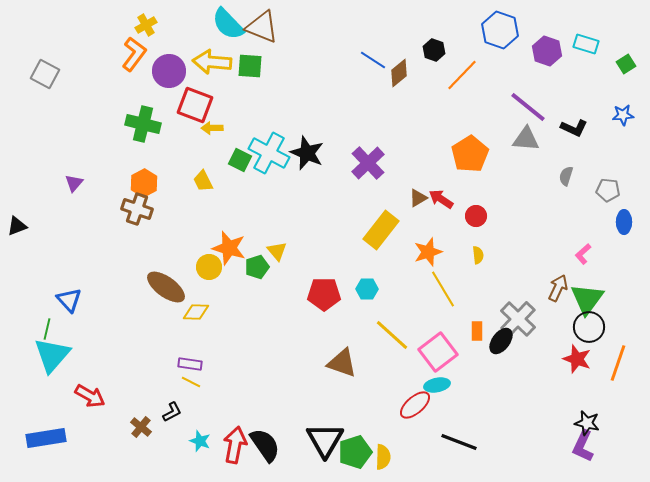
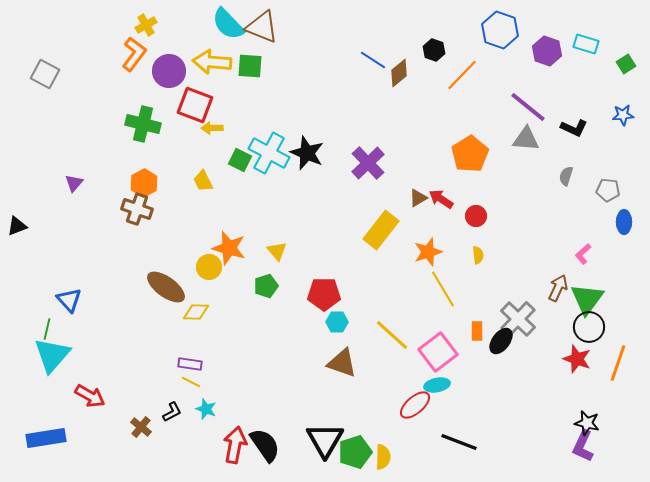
green pentagon at (257, 267): moved 9 px right, 19 px down
cyan hexagon at (367, 289): moved 30 px left, 33 px down
cyan star at (200, 441): moved 6 px right, 32 px up
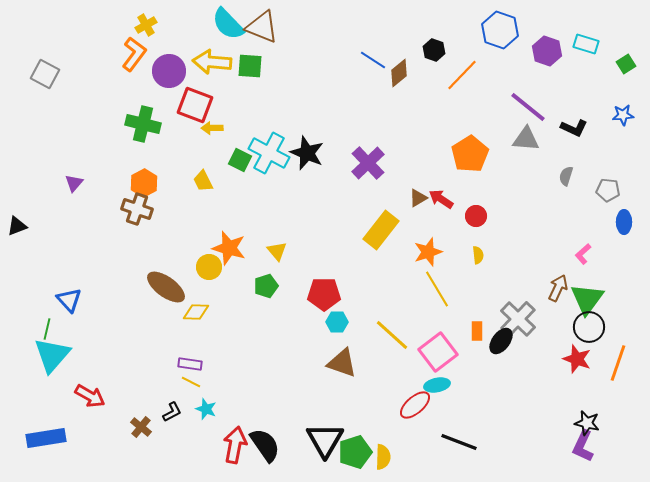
yellow line at (443, 289): moved 6 px left
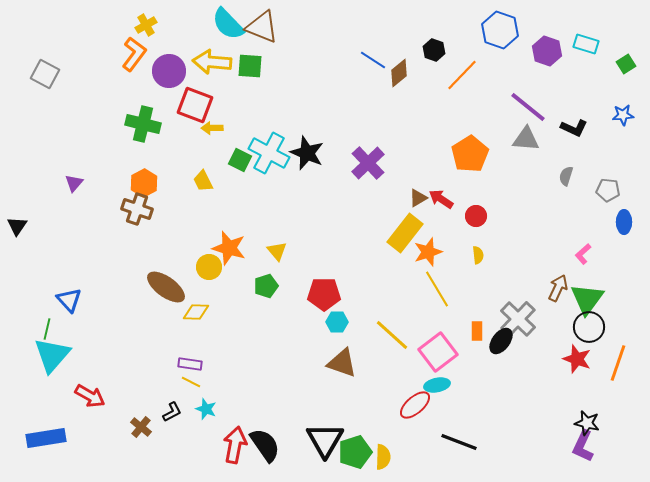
black triangle at (17, 226): rotated 35 degrees counterclockwise
yellow rectangle at (381, 230): moved 24 px right, 3 px down
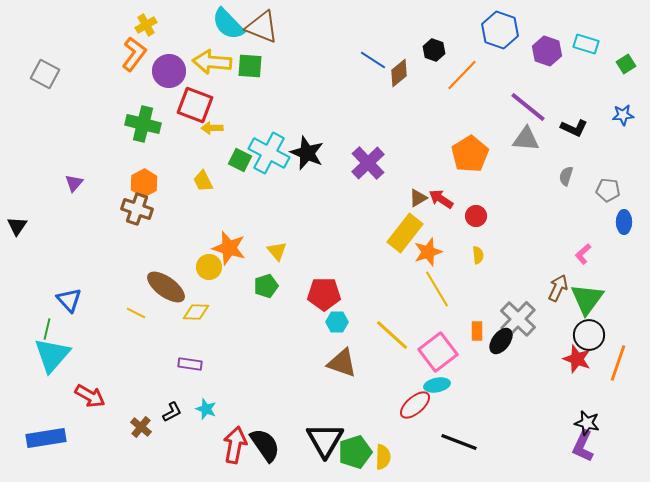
black circle at (589, 327): moved 8 px down
yellow line at (191, 382): moved 55 px left, 69 px up
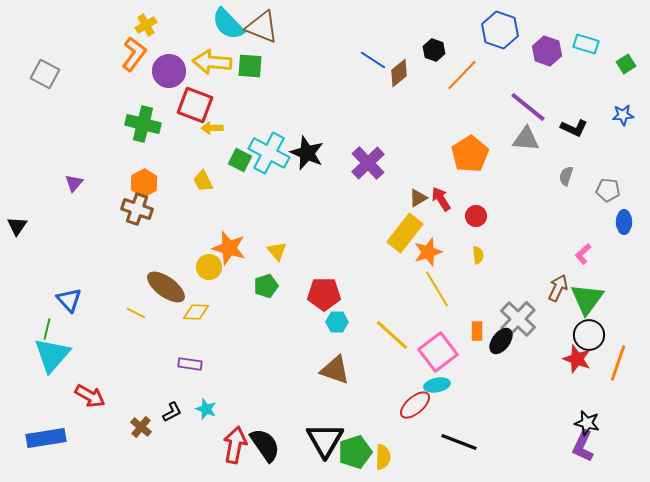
red arrow at (441, 199): rotated 25 degrees clockwise
brown triangle at (342, 363): moved 7 px left, 7 px down
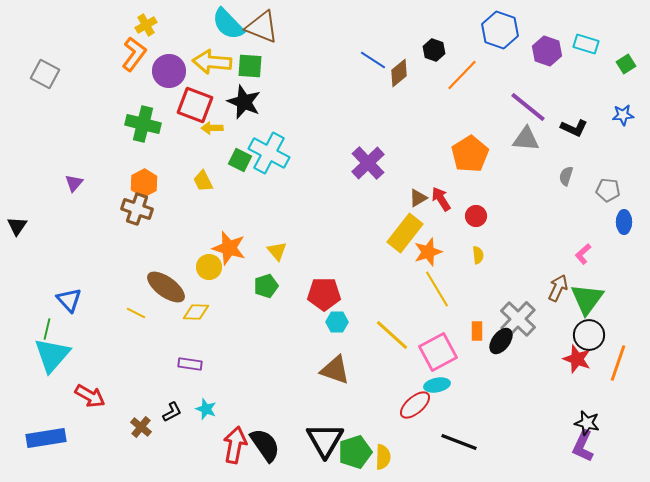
black star at (307, 153): moved 63 px left, 51 px up
pink square at (438, 352): rotated 9 degrees clockwise
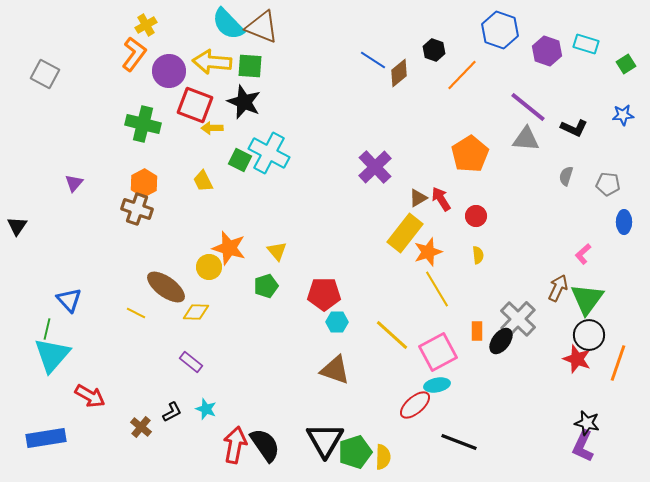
purple cross at (368, 163): moved 7 px right, 4 px down
gray pentagon at (608, 190): moved 6 px up
purple rectangle at (190, 364): moved 1 px right, 2 px up; rotated 30 degrees clockwise
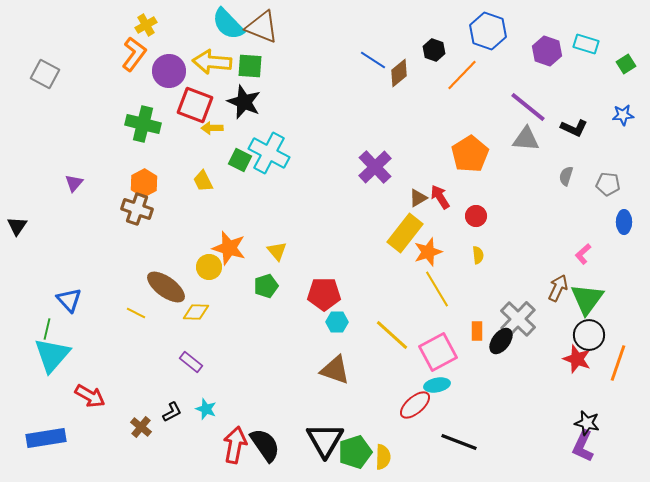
blue hexagon at (500, 30): moved 12 px left, 1 px down
red arrow at (441, 199): moved 1 px left, 2 px up
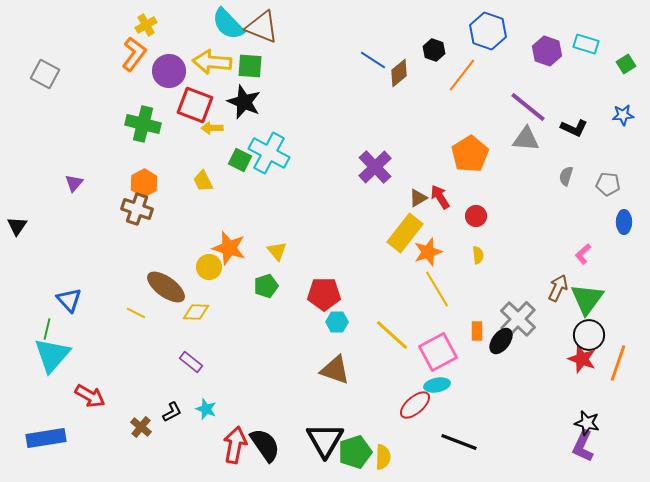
orange line at (462, 75): rotated 6 degrees counterclockwise
red star at (577, 359): moved 5 px right
